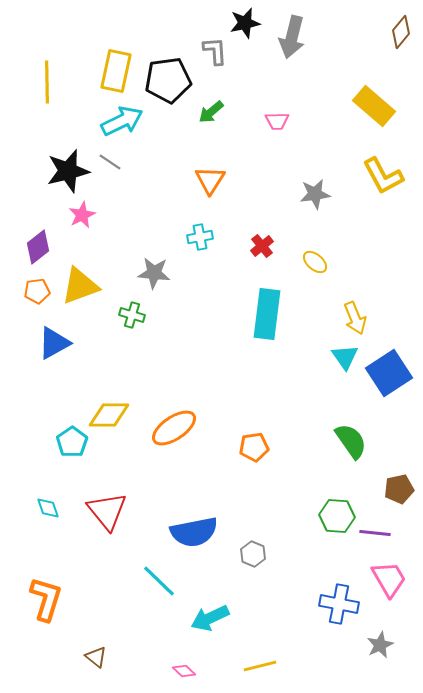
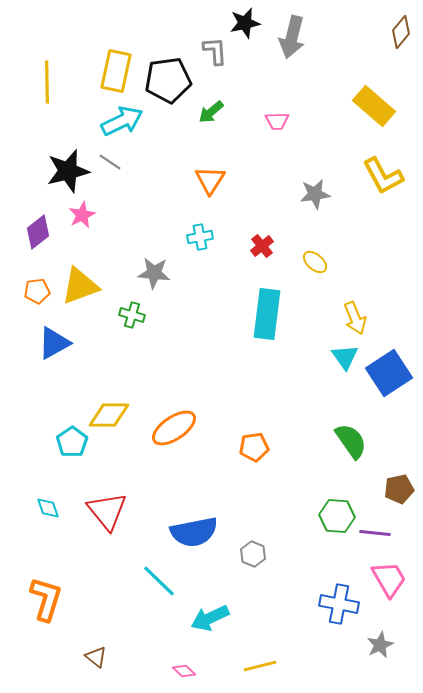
purple diamond at (38, 247): moved 15 px up
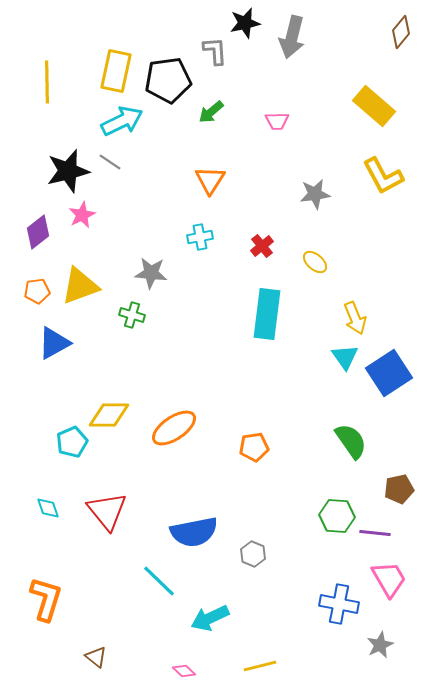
gray star at (154, 273): moved 3 px left
cyan pentagon at (72, 442): rotated 12 degrees clockwise
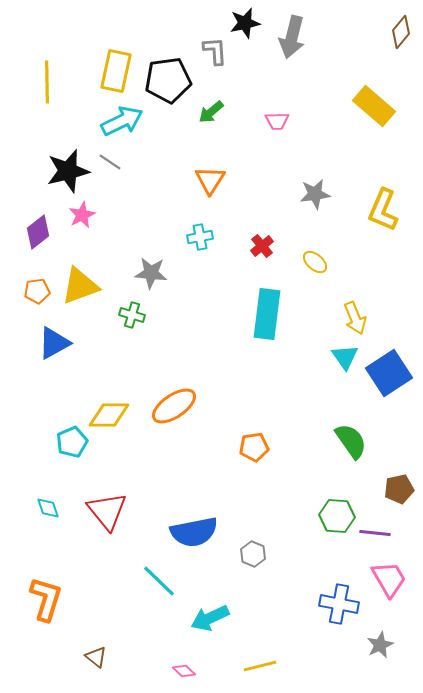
yellow L-shape at (383, 176): moved 34 px down; rotated 51 degrees clockwise
orange ellipse at (174, 428): moved 22 px up
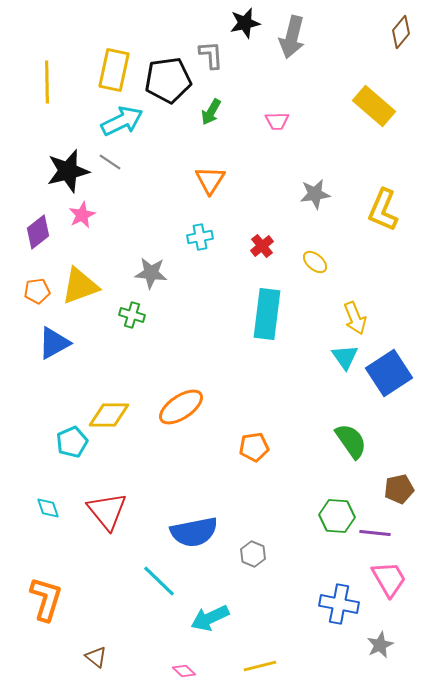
gray L-shape at (215, 51): moved 4 px left, 4 px down
yellow rectangle at (116, 71): moved 2 px left, 1 px up
green arrow at (211, 112): rotated 20 degrees counterclockwise
orange ellipse at (174, 406): moved 7 px right, 1 px down
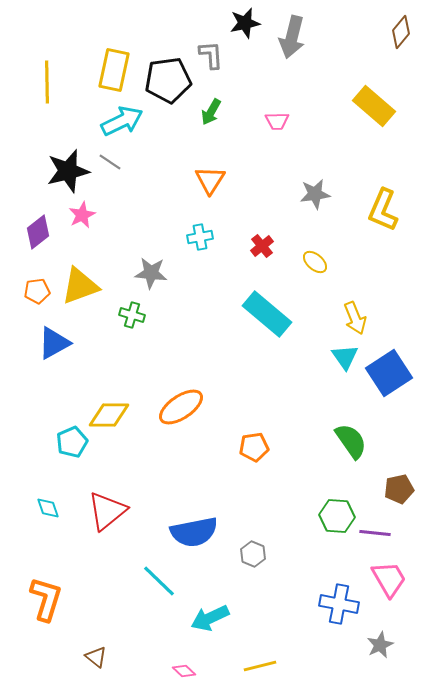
cyan rectangle at (267, 314): rotated 57 degrees counterclockwise
red triangle at (107, 511): rotated 30 degrees clockwise
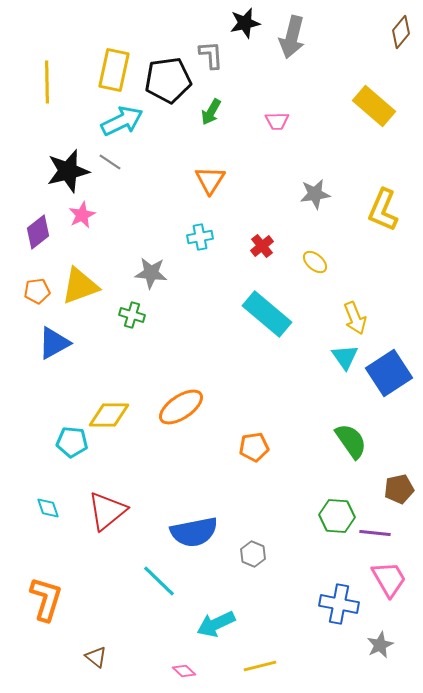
cyan pentagon at (72, 442): rotated 28 degrees clockwise
cyan arrow at (210, 618): moved 6 px right, 6 px down
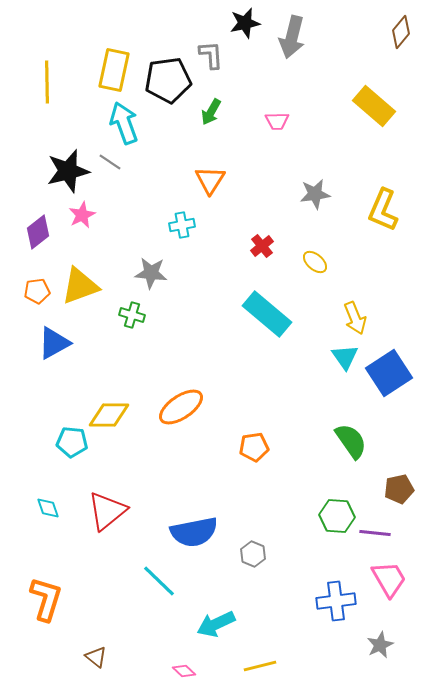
cyan arrow at (122, 121): moved 2 px right, 2 px down; rotated 84 degrees counterclockwise
cyan cross at (200, 237): moved 18 px left, 12 px up
blue cross at (339, 604): moved 3 px left, 3 px up; rotated 18 degrees counterclockwise
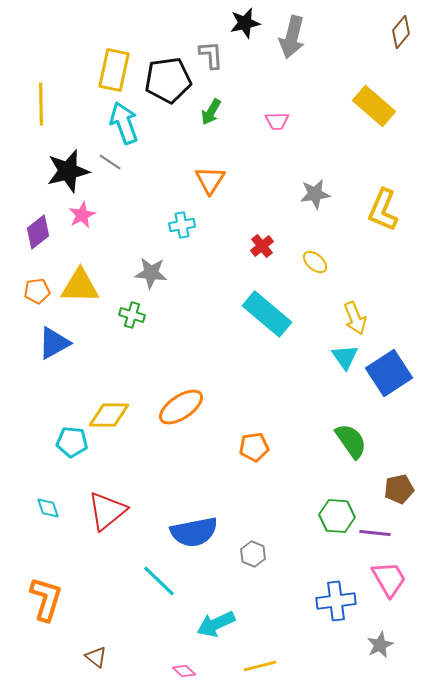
yellow line at (47, 82): moved 6 px left, 22 px down
yellow triangle at (80, 286): rotated 21 degrees clockwise
